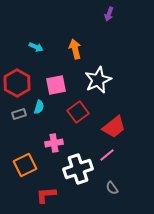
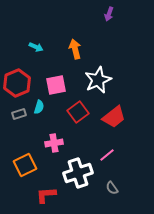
red hexagon: rotated 8 degrees clockwise
red trapezoid: moved 10 px up
white cross: moved 4 px down
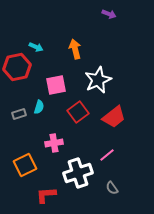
purple arrow: rotated 88 degrees counterclockwise
red hexagon: moved 16 px up; rotated 12 degrees clockwise
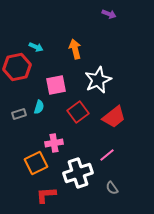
orange square: moved 11 px right, 2 px up
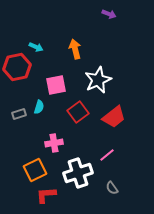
orange square: moved 1 px left, 7 px down
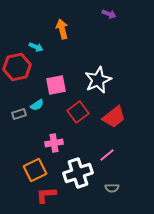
orange arrow: moved 13 px left, 20 px up
cyan semicircle: moved 2 px left, 2 px up; rotated 40 degrees clockwise
gray semicircle: rotated 56 degrees counterclockwise
